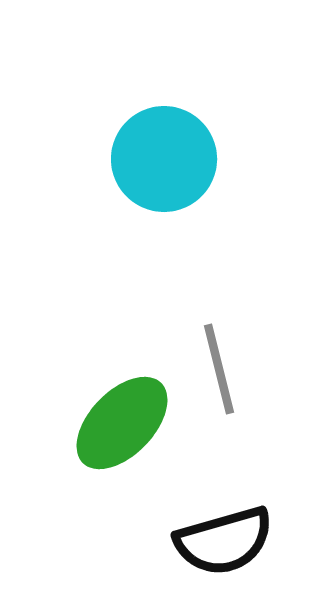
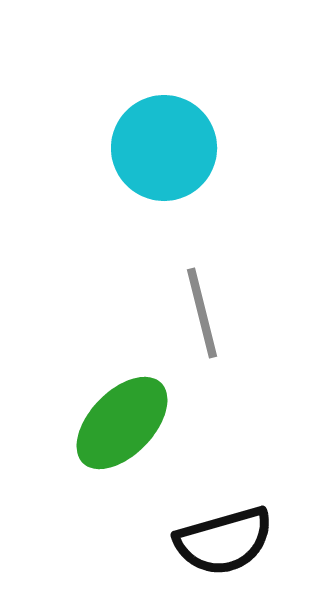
cyan circle: moved 11 px up
gray line: moved 17 px left, 56 px up
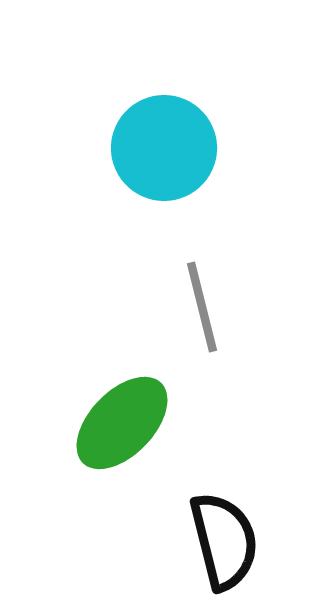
gray line: moved 6 px up
black semicircle: rotated 88 degrees counterclockwise
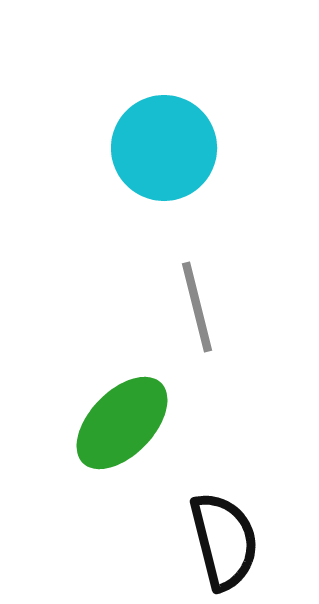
gray line: moved 5 px left
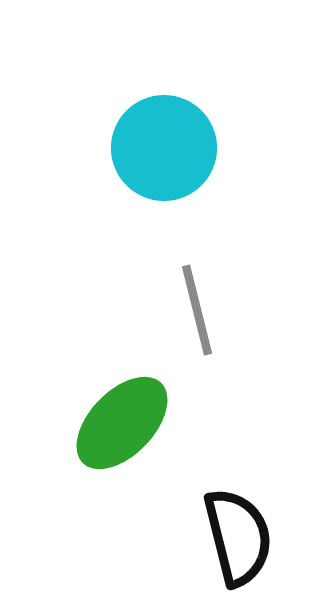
gray line: moved 3 px down
black semicircle: moved 14 px right, 4 px up
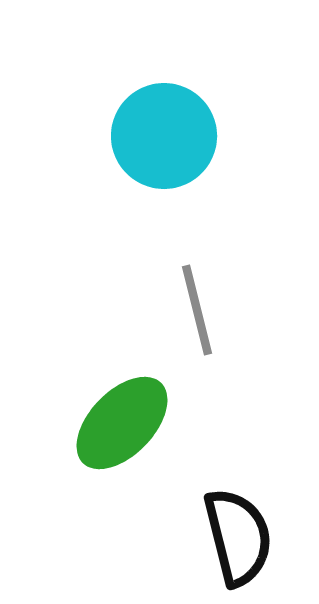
cyan circle: moved 12 px up
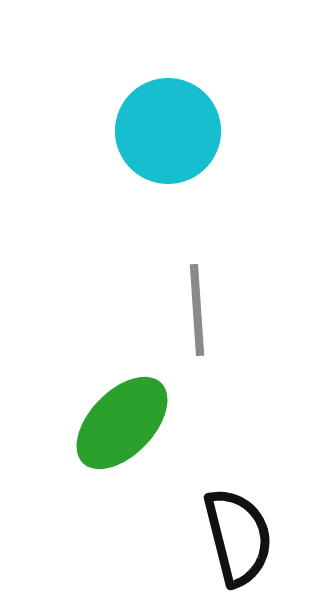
cyan circle: moved 4 px right, 5 px up
gray line: rotated 10 degrees clockwise
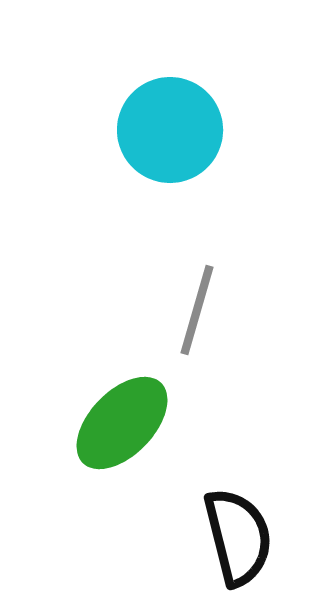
cyan circle: moved 2 px right, 1 px up
gray line: rotated 20 degrees clockwise
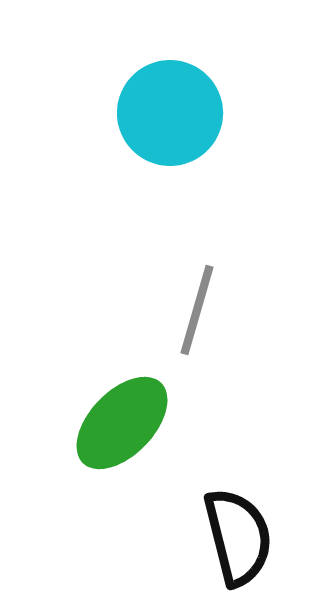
cyan circle: moved 17 px up
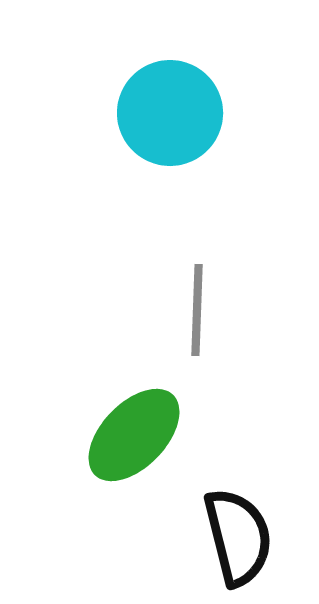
gray line: rotated 14 degrees counterclockwise
green ellipse: moved 12 px right, 12 px down
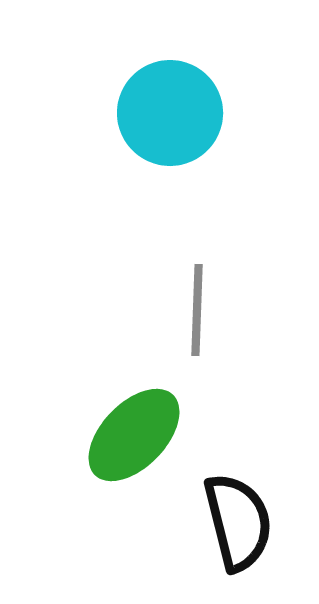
black semicircle: moved 15 px up
